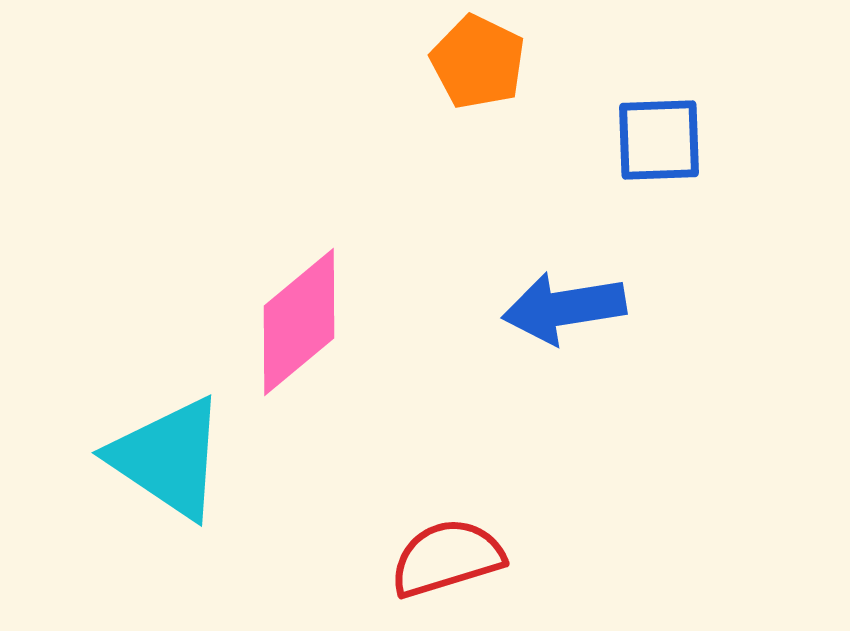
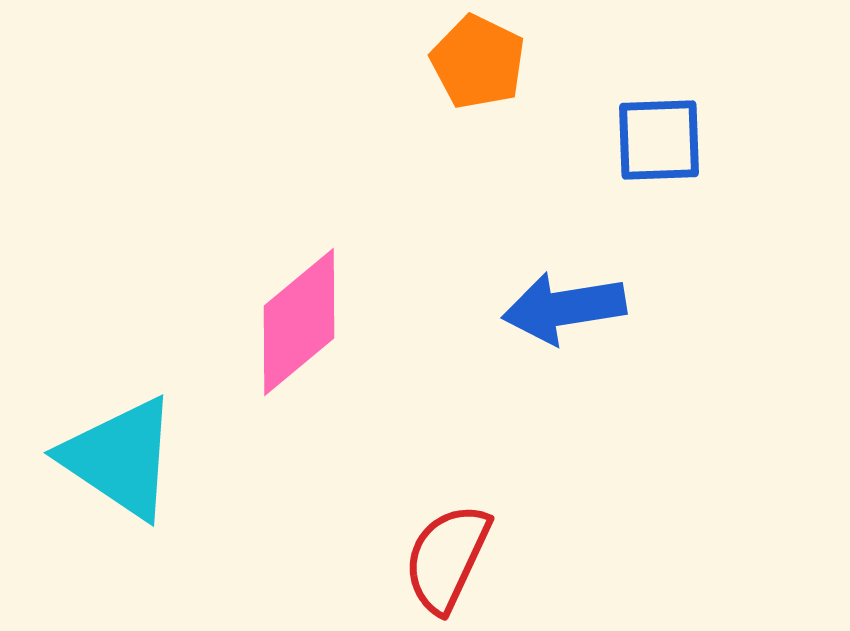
cyan triangle: moved 48 px left
red semicircle: rotated 48 degrees counterclockwise
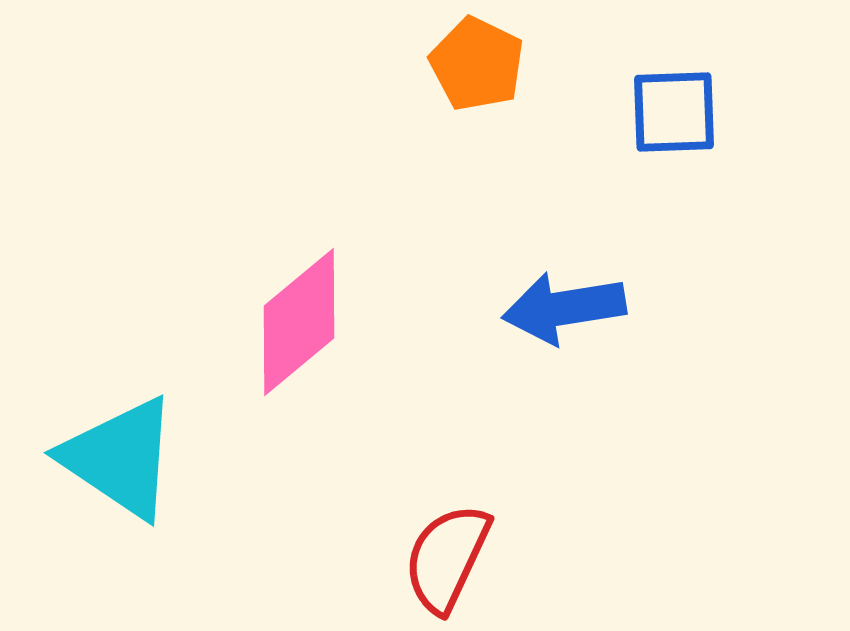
orange pentagon: moved 1 px left, 2 px down
blue square: moved 15 px right, 28 px up
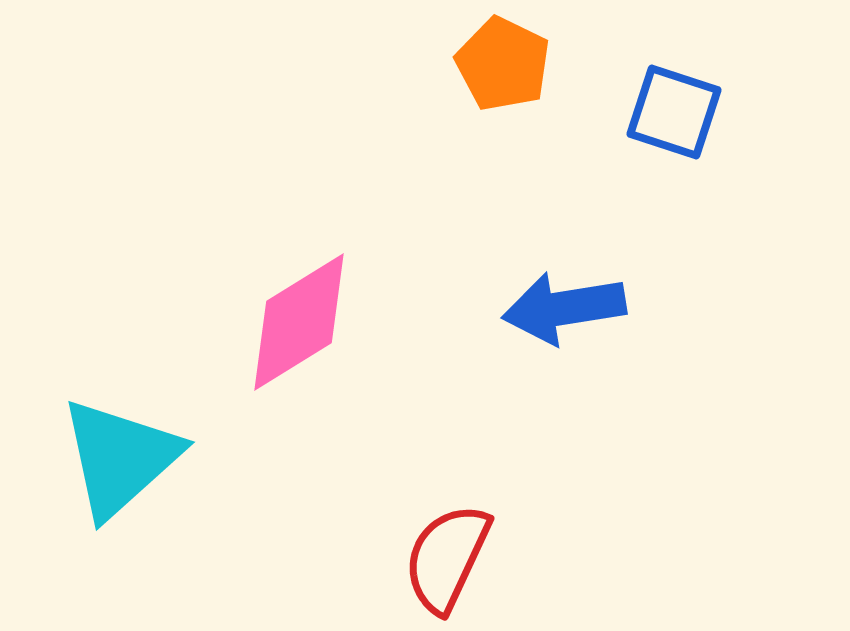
orange pentagon: moved 26 px right
blue square: rotated 20 degrees clockwise
pink diamond: rotated 8 degrees clockwise
cyan triangle: rotated 44 degrees clockwise
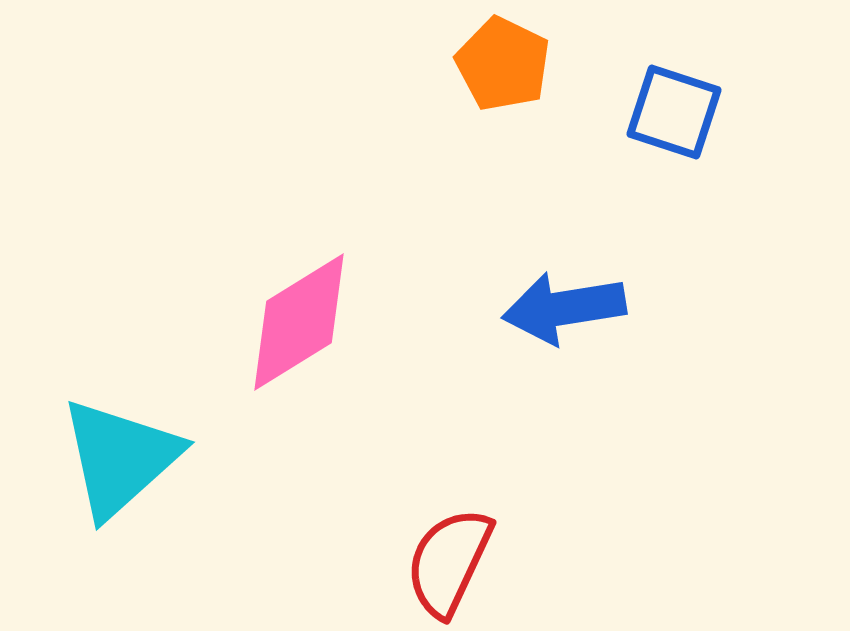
red semicircle: moved 2 px right, 4 px down
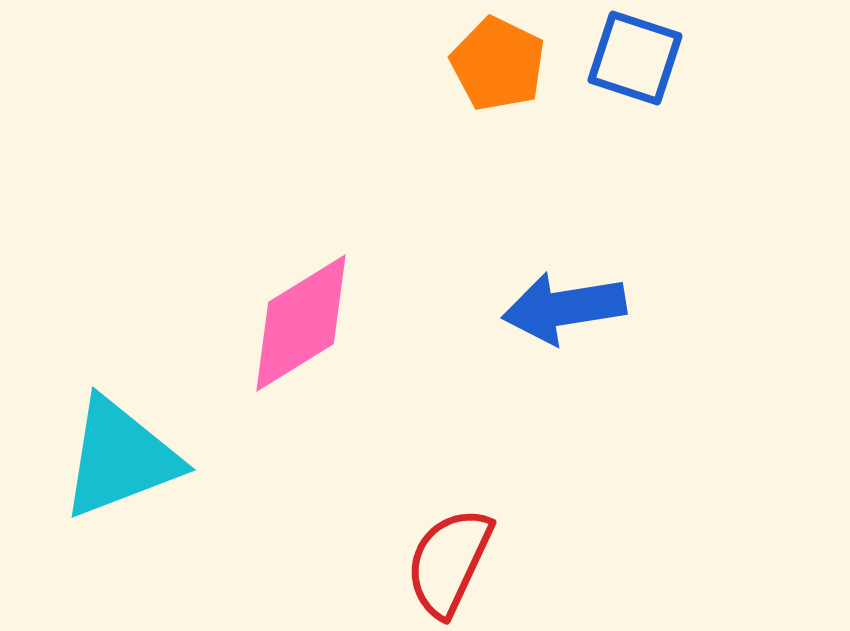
orange pentagon: moved 5 px left
blue square: moved 39 px left, 54 px up
pink diamond: moved 2 px right, 1 px down
cyan triangle: rotated 21 degrees clockwise
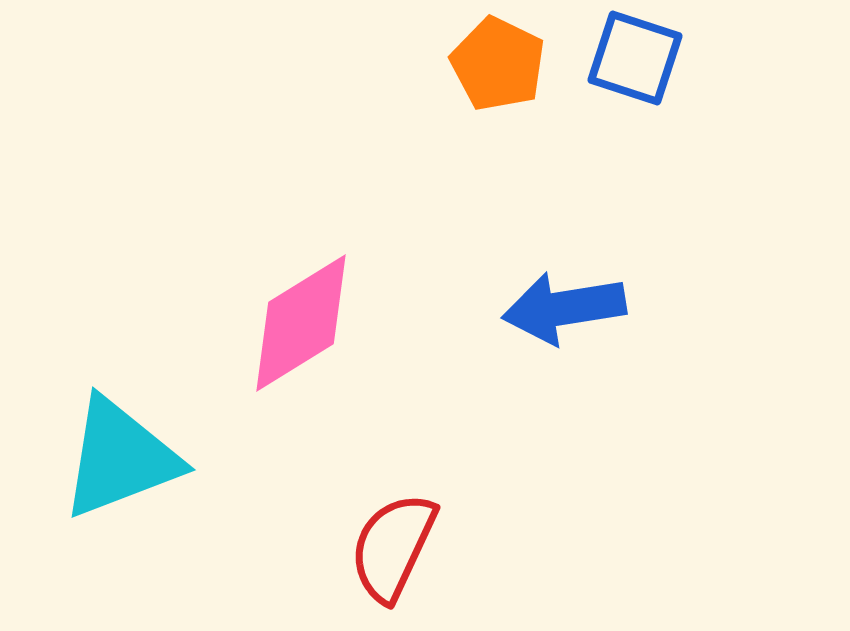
red semicircle: moved 56 px left, 15 px up
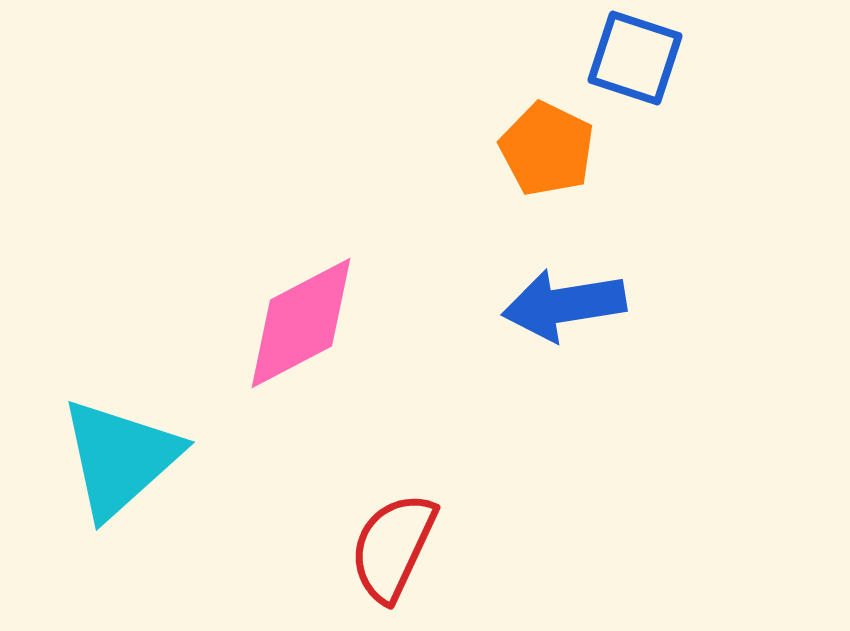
orange pentagon: moved 49 px right, 85 px down
blue arrow: moved 3 px up
pink diamond: rotated 4 degrees clockwise
cyan triangle: rotated 21 degrees counterclockwise
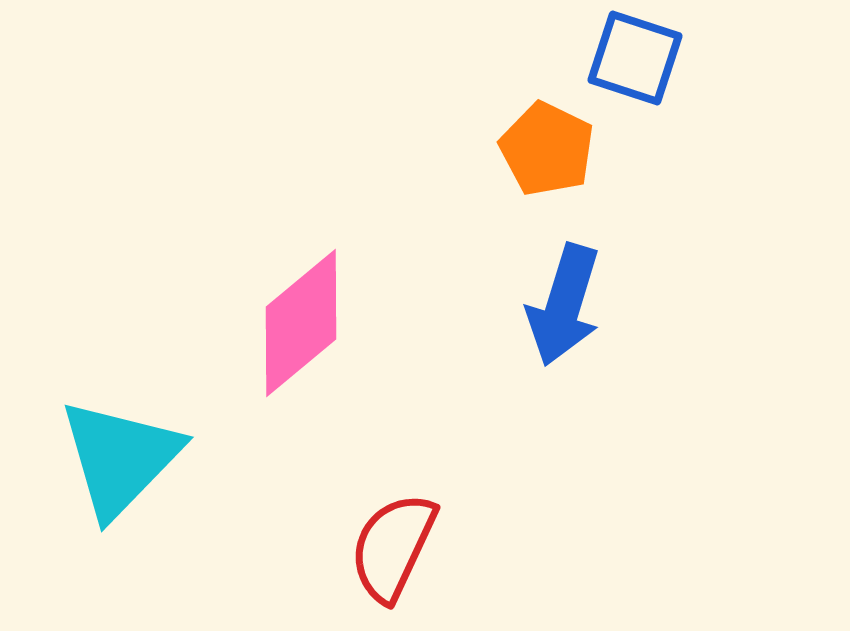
blue arrow: rotated 64 degrees counterclockwise
pink diamond: rotated 12 degrees counterclockwise
cyan triangle: rotated 4 degrees counterclockwise
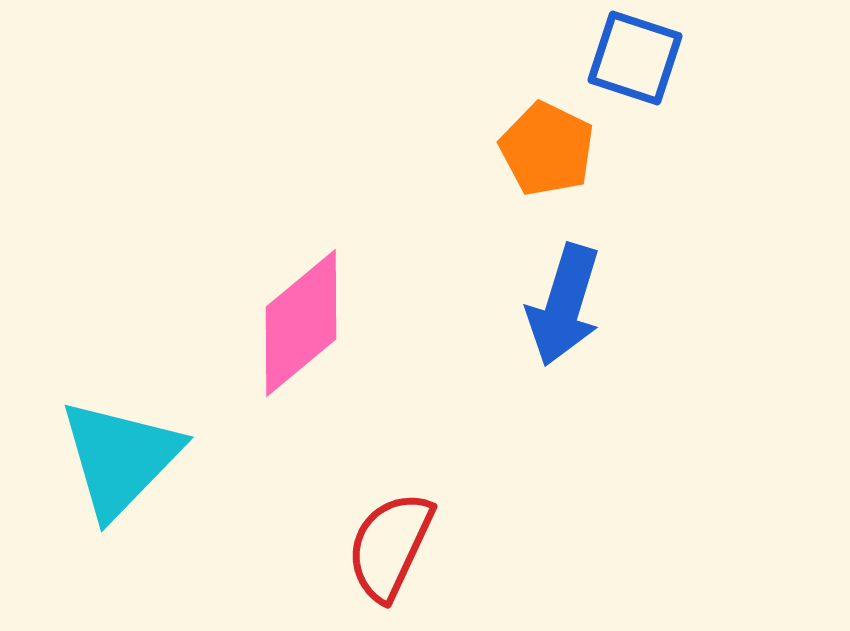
red semicircle: moved 3 px left, 1 px up
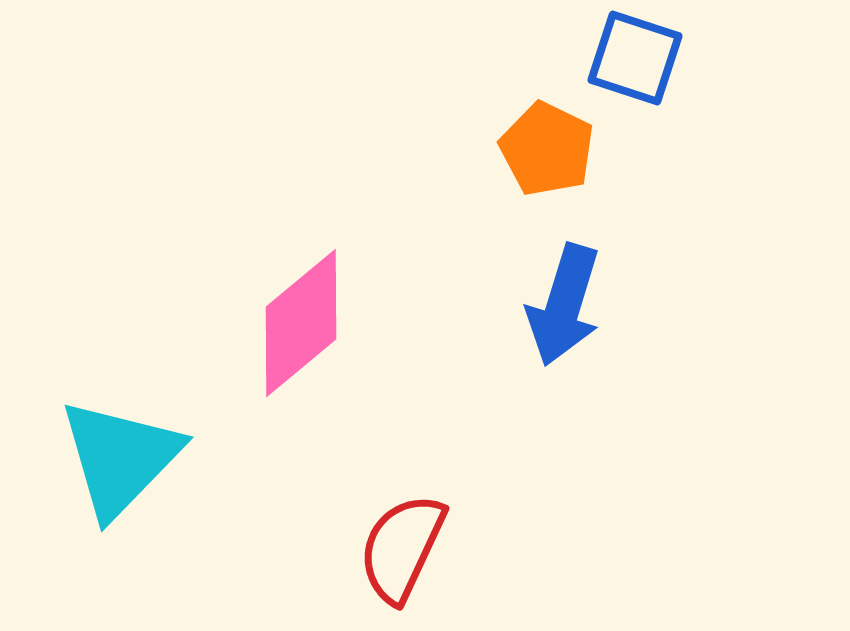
red semicircle: moved 12 px right, 2 px down
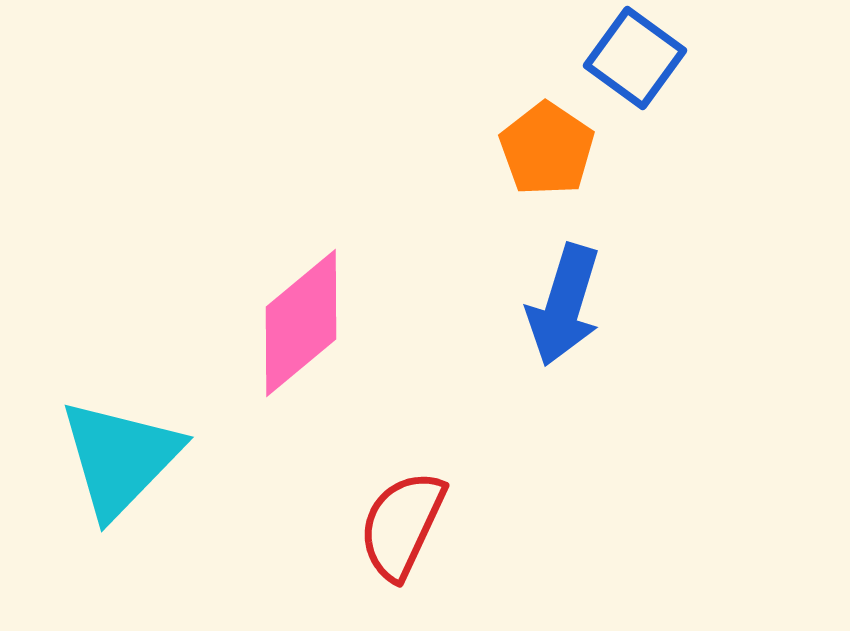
blue square: rotated 18 degrees clockwise
orange pentagon: rotated 8 degrees clockwise
red semicircle: moved 23 px up
